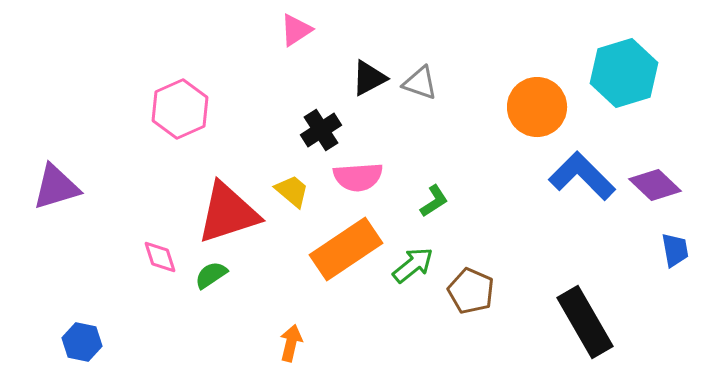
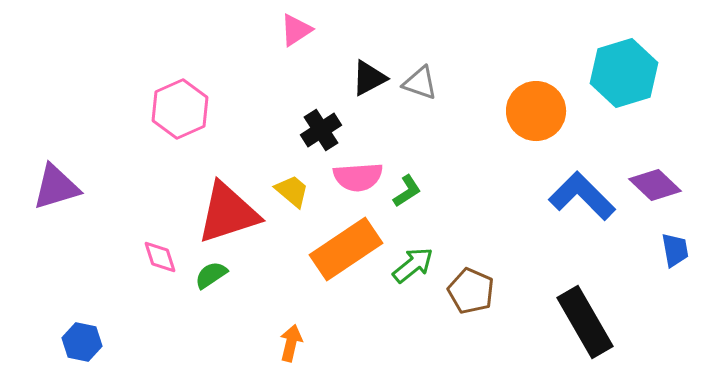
orange circle: moved 1 px left, 4 px down
blue L-shape: moved 20 px down
green L-shape: moved 27 px left, 10 px up
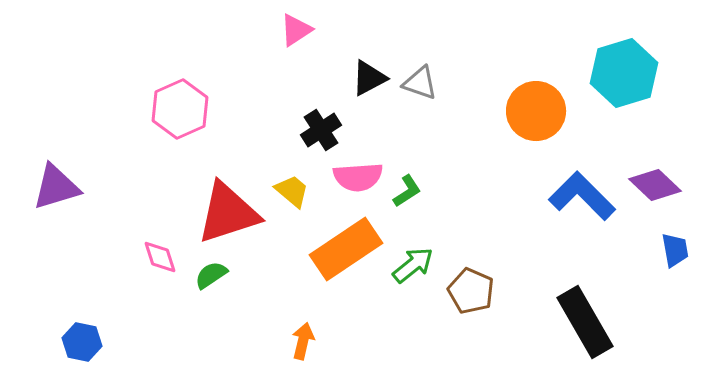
orange arrow: moved 12 px right, 2 px up
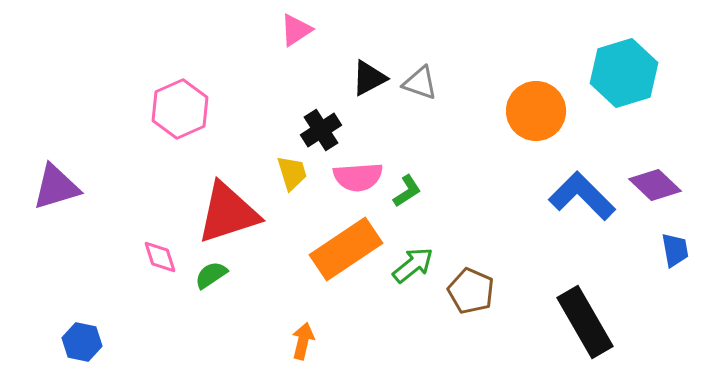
yellow trapezoid: moved 18 px up; rotated 33 degrees clockwise
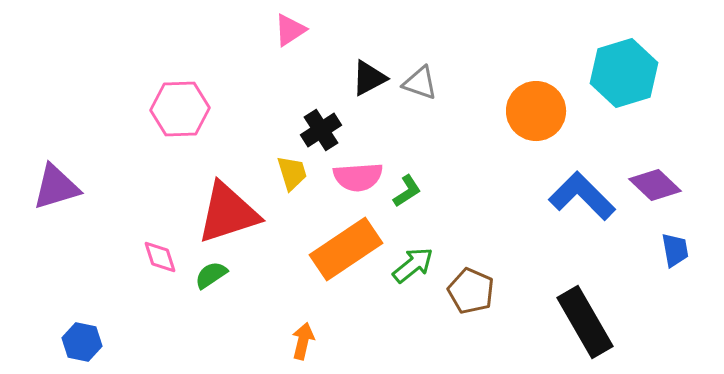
pink triangle: moved 6 px left
pink hexagon: rotated 22 degrees clockwise
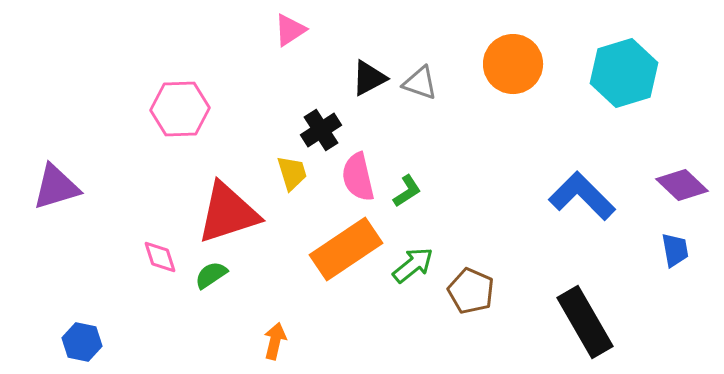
orange circle: moved 23 px left, 47 px up
pink semicircle: rotated 81 degrees clockwise
purple diamond: moved 27 px right
orange arrow: moved 28 px left
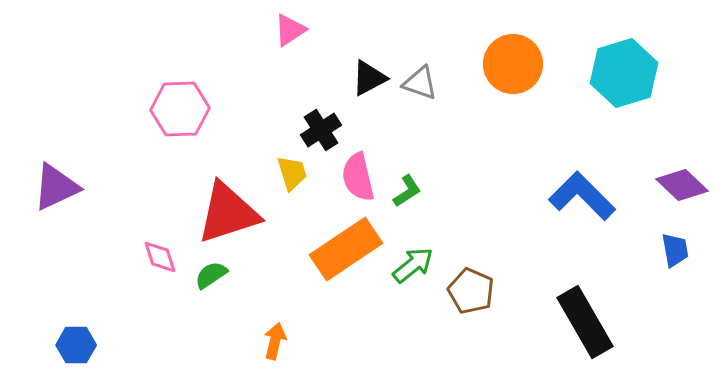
purple triangle: rotated 8 degrees counterclockwise
blue hexagon: moved 6 px left, 3 px down; rotated 12 degrees counterclockwise
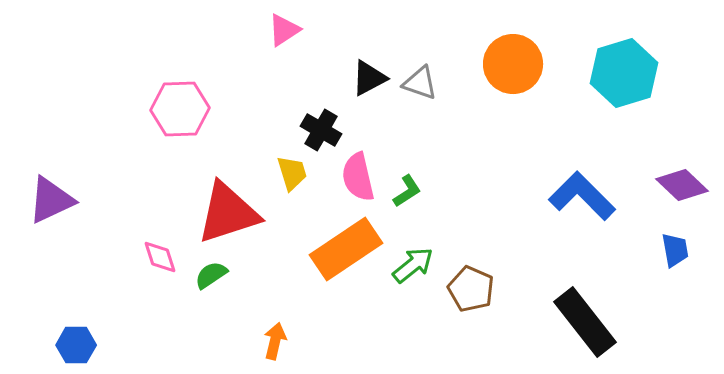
pink triangle: moved 6 px left
black cross: rotated 27 degrees counterclockwise
purple triangle: moved 5 px left, 13 px down
brown pentagon: moved 2 px up
black rectangle: rotated 8 degrees counterclockwise
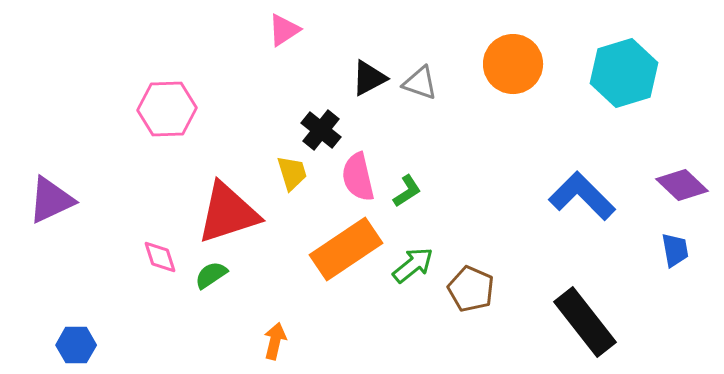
pink hexagon: moved 13 px left
black cross: rotated 9 degrees clockwise
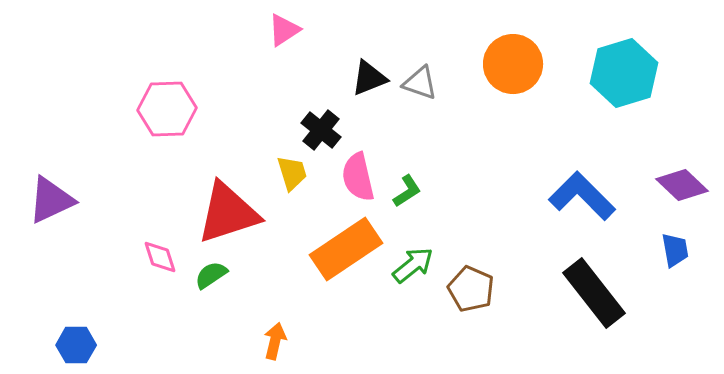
black triangle: rotated 6 degrees clockwise
black rectangle: moved 9 px right, 29 px up
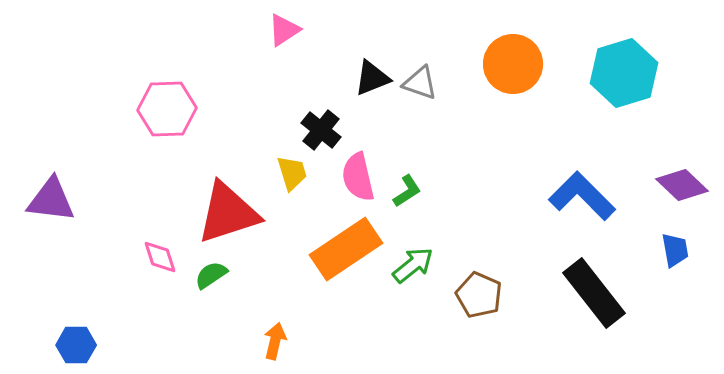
black triangle: moved 3 px right
purple triangle: rotated 32 degrees clockwise
brown pentagon: moved 8 px right, 6 px down
